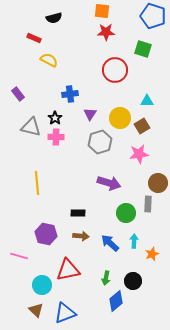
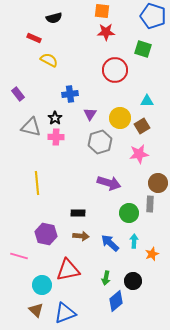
gray rectangle: moved 2 px right
green circle: moved 3 px right
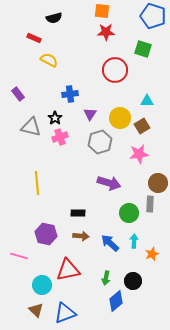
pink cross: moved 4 px right; rotated 21 degrees counterclockwise
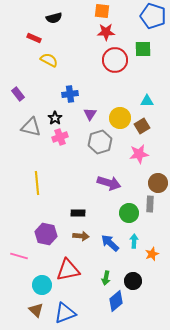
green square: rotated 18 degrees counterclockwise
red circle: moved 10 px up
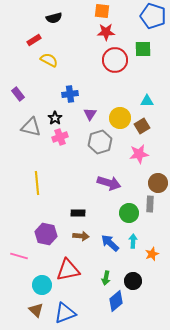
red rectangle: moved 2 px down; rotated 56 degrees counterclockwise
cyan arrow: moved 1 px left
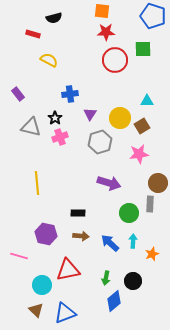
red rectangle: moved 1 px left, 6 px up; rotated 48 degrees clockwise
blue diamond: moved 2 px left
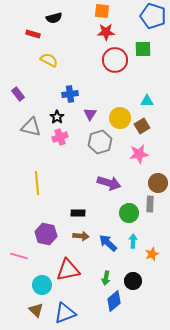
black star: moved 2 px right, 1 px up
blue arrow: moved 2 px left
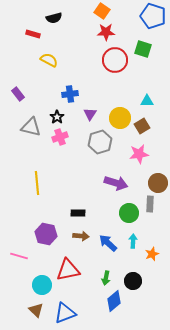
orange square: rotated 28 degrees clockwise
green square: rotated 18 degrees clockwise
purple arrow: moved 7 px right
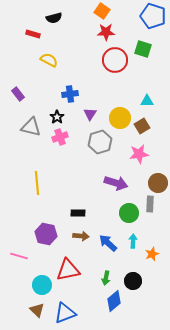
brown triangle: moved 1 px right
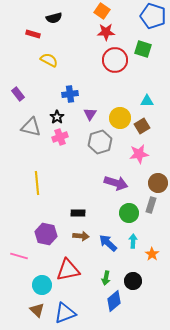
gray rectangle: moved 1 px right, 1 px down; rotated 14 degrees clockwise
orange star: rotated 16 degrees counterclockwise
